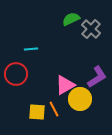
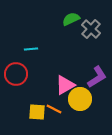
orange line: rotated 35 degrees counterclockwise
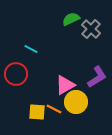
cyan line: rotated 32 degrees clockwise
yellow circle: moved 4 px left, 3 px down
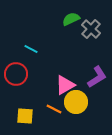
yellow square: moved 12 px left, 4 px down
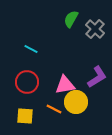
green semicircle: rotated 36 degrees counterclockwise
gray cross: moved 4 px right
red circle: moved 11 px right, 8 px down
pink triangle: rotated 20 degrees clockwise
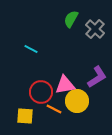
red circle: moved 14 px right, 10 px down
yellow circle: moved 1 px right, 1 px up
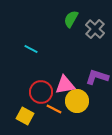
purple L-shape: rotated 130 degrees counterclockwise
yellow square: rotated 24 degrees clockwise
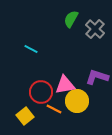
yellow square: rotated 24 degrees clockwise
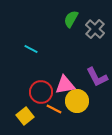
purple L-shape: rotated 135 degrees counterclockwise
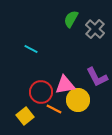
yellow circle: moved 1 px right, 1 px up
